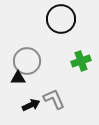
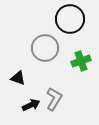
black circle: moved 9 px right
gray circle: moved 18 px right, 13 px up
black triangle: rotated 21 degrees clockwise
gray L-shape: rotated 55 degrees clockwise
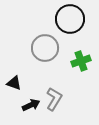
black triangle: moved 4 px left, 5 px down
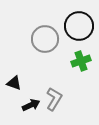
black circle: moved 9 px right, 7 px down
gray circle: moved 9 px up
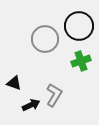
gray L-shape: moved 4 px up
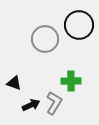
black circle: moved 1 px up
green cross: moved 10 px left, 20 px down; rotated 18 degrees clockwise
gray L-shape: moved 8 px down
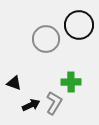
gray circle: moved 1 px right
green cross: moved 1 px down
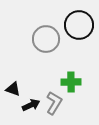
black triangle: moved 1 px left, 6 px down
